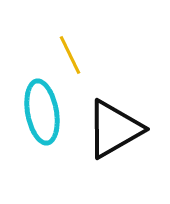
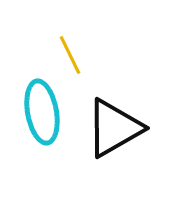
black triangle: moved 1 px up
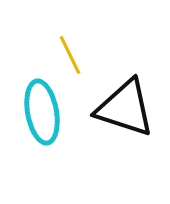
black triangle: moved 11 px right, 20 px up; rotated 48 degrees clockwise
